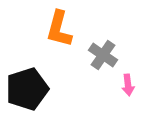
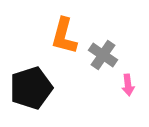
orange L-shape: moved 5 px right, 7 px down
black pentagon: moved 4 px right, 1 px up
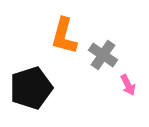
pink arrow: rotated 20 degrees counterclockwise
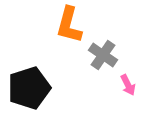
orange L-shape: moved 5 px right, 11 px up
black pentagon: moved 2 px left
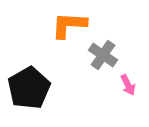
orange L-shape: rotated 78 degrees clockwise
black pentagon: rotated 12 degrees counterclockwise
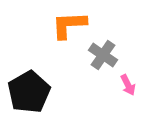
orange L-shape: rotated 6 degrees counterclockwise
black pentagon: moved 4 px down
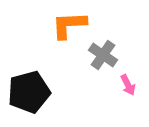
black pentagon: rotated 15 degrees clockwise
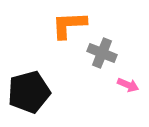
gray cross: moved 1 px left, 2 px up; rotated 12 degrees counterclockwise
pink arrow: rotated 40 degrees counterclockwise
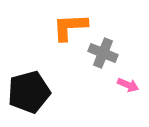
orange L-shape: moved 1 px right, 2 px down
gray cross: moved 1 px right
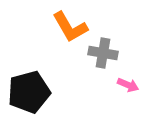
orange L-shape: rotated 117 degrees counterclockwise
gray cross: rotated 12 degrees counterclockwise
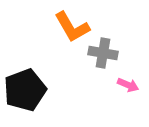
orange L-shape: moved 2 px right
black pentagon: moved 4 px left, 2 px up; rotated 6 degrees counterclockwise
